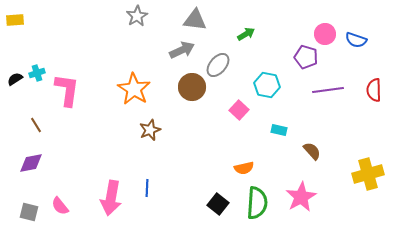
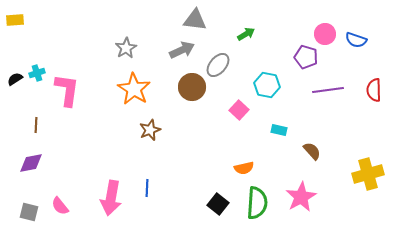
gray star: moved 11 px left, 32 px down
brown line: rotated 35 degrees clockwise
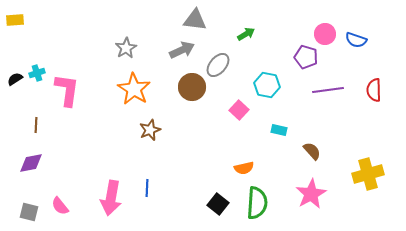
pink star: moved 10 px right, 3 px up
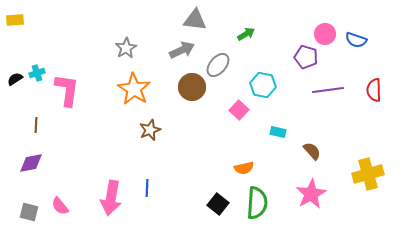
cyan hexagon: moved 4 px left
cyan rectangle: moved 1 px left, 2 px down
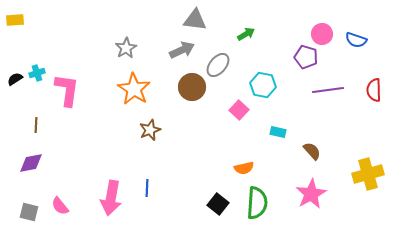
pink circle: moved 3 px left
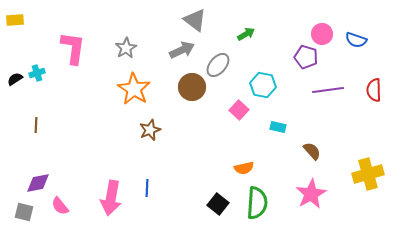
gray triangle: rotated 30 degrees clockwise
pink L-shape: moved 6 px right, 42 px up
cyan rectangle: moved 5 px up
purple diamond: moved 7 px right, 20 px down
gray square: moved 5 px left
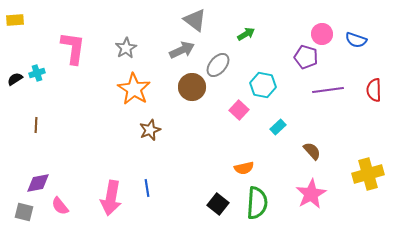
cyan rectangle: rotated 56 degrees counterclockwise
blue line: rotated 12 degrees counterclockwise
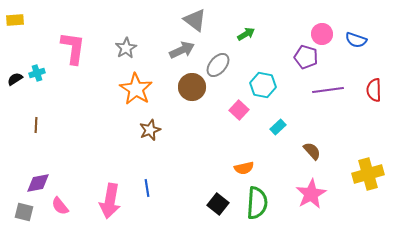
orange star: moved 2 px right
pink arrow: moved 1 px left, 3 px down
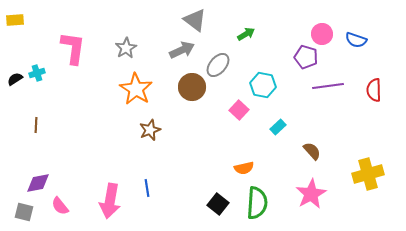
purple line: moved 4 px up
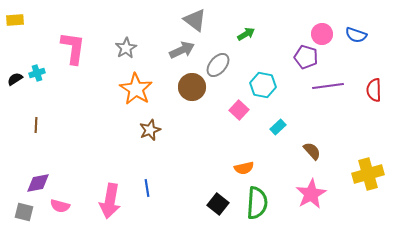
blue semicircle: moved 5 px up
pink semicircle: rotated 36 degrees counterclockwise
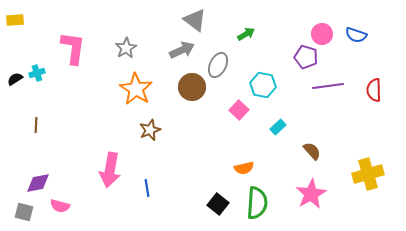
gray ellipse: rotated 15 degrees counterclockwise
pink arrow: moved 31 px up
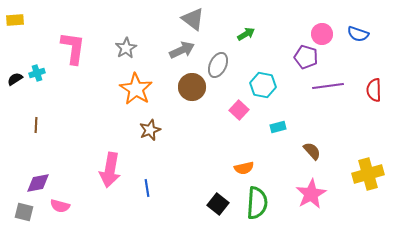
gray triangle: moved 2 px left, 1 px up
blue semicircle: moved 2 px right, 1 px up
cyan rectangle: rotated 28 degrees clockwise
